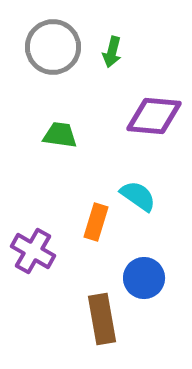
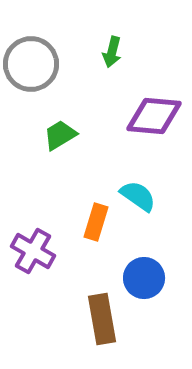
gray circle: moved 22 px left, 17 px down
green trapezoid: rotated 39 degrees counterclockwise
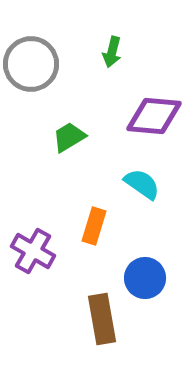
green trapezoid: moved 9 px right, 2 px down
cyan semicircle: moved 4 px right, 12 px up
orange rectangle: moved 2 px left, 4 px down
blue circle: moved 1 px right
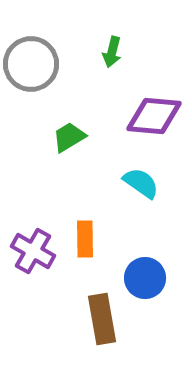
cyan semicircle: moved 1 px left, 1 px up
orange rectangle: moved 9 px left, 13 px down; rotated 18 degrees counterclockwise
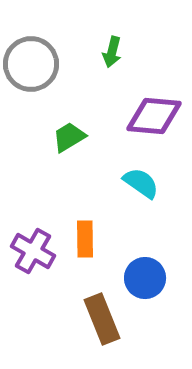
brown rectangle: rotated 12 degrees counterclockwise
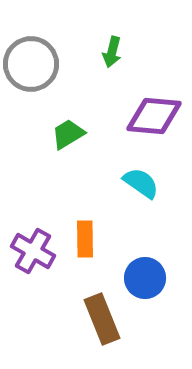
green trapezoid: moved 1 px left, 3 px up
